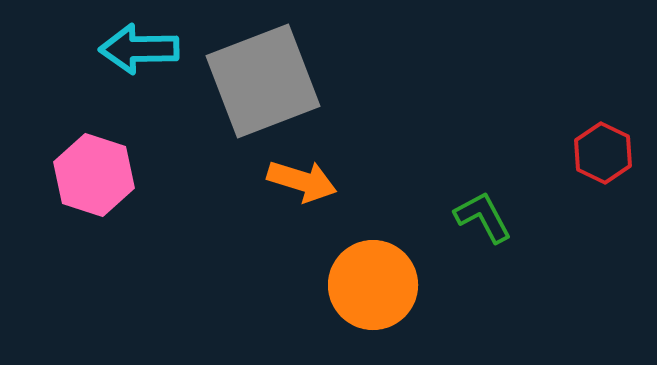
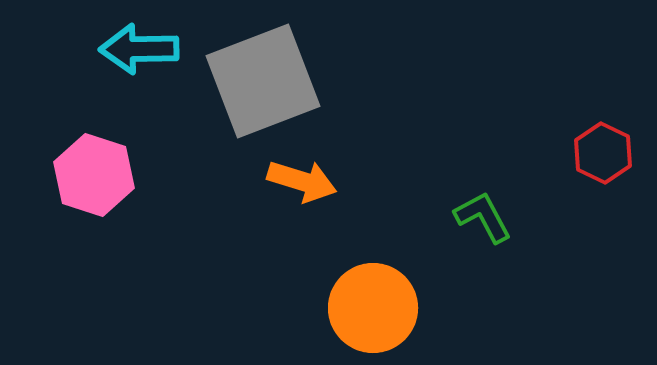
orange circle: moved 23 px down
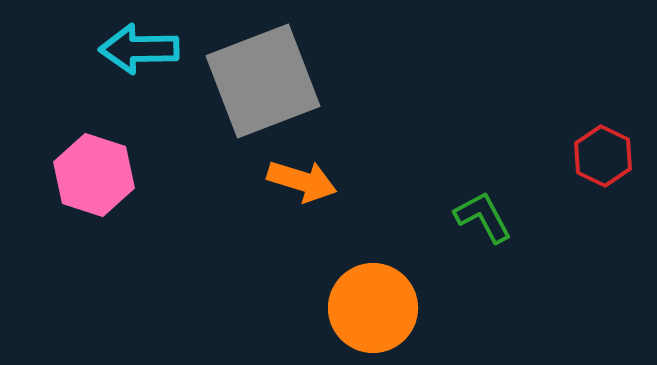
red hexagon: moved 3 px down
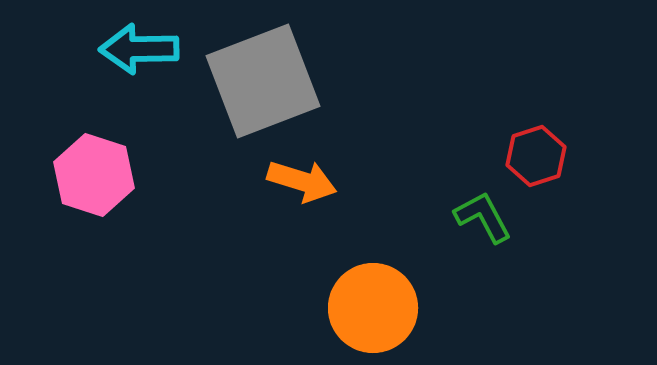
red hexagon: moved 67 px left; rotated 16 degrees clockwise
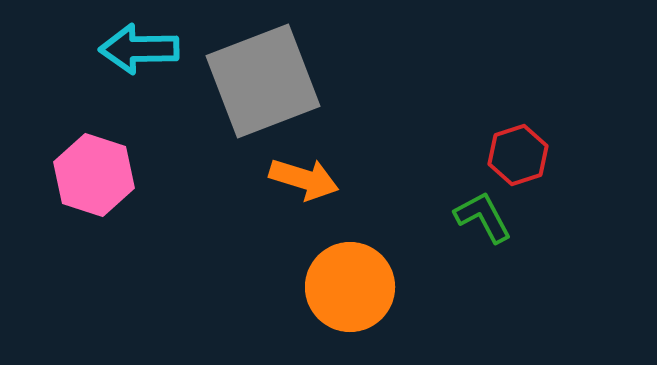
red hexagon: moved 18 px left, 1 px up
orange arrow: moved 2 px right, 2 px up
orange circle: moved 23 px left, 21 px up
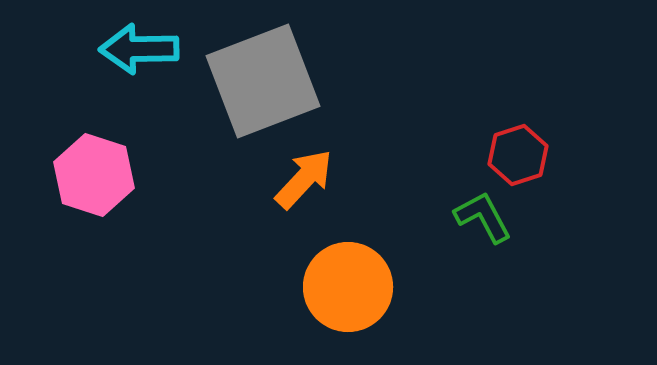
orange arrow: rotated 64 degrees counterclockwise
orange circle: moved 2 px left
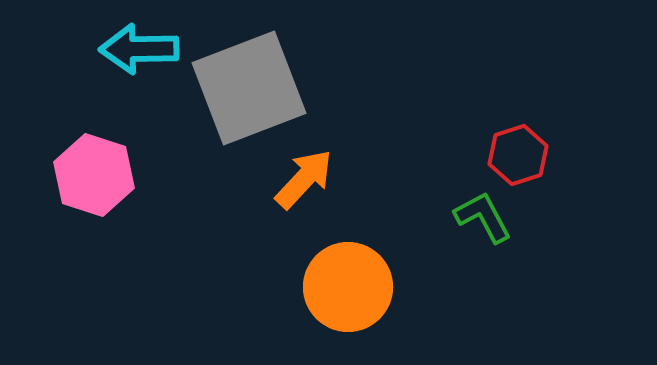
gray square: moved 14 px left, 7 px down
